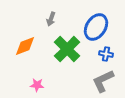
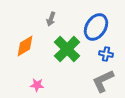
orange diamond: rotated 10 degrees counterclockwise
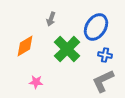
blue cross: moved 1 px left, 1 px down
pink star: moved 1 px left, 3 px up
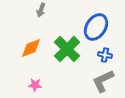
gray arrow: moved 10 px left, 9 px up
orange diamond: moved 6 px right, 2 px down; rotated 10 degrees clockwise
pink star: moved 1 px left, 3 px down
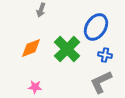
gray L-shape: moved 2 px left, 1 px down
pink star: moved 2 px down
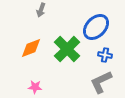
blue ellipse: rotated 12 degrees clockwise
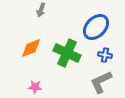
green cross: moved 4 px down; rotated 20 degrees counterclockwise
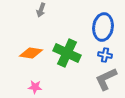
blue ellipse: moved 7 px right; rotated 36 degrees counterclockwise
orange diamond: moved 5 px down; rotated 30 degrees clockwise
gray L-shape: moved 5 px right, 3 px up
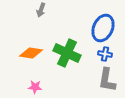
blue ellipse: moved 1 px down; rotated 16 degrees clockwise
blue cross: moved 1 px up
gray L-shape: moved 1 px right, 1 px down; rotated 55 degrees counterclockwise
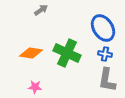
gray arrow: rotated 144 degrees counterclockwise
blue ellipse: rotated 56 degrees counterclockwise
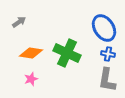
gray arrow: moved 22 px left, 12 px down
blue ellipse: moved 1 px right
blue cross: moved 3 px right
pink star: moved 4 px left, 8 px up; rotated 24 degrees counterclockwise
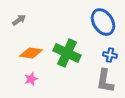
gray arrow: moved 2 px up
blue ellipse: moved 1 px left, 6 px up
blue cross: moved 2 px right, 1 px down
gray L-shape: moved 2 px left, 1 px down
